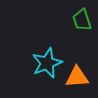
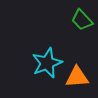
green trapezoid: rotated 25 degrees counterclockwise
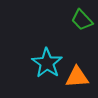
cyan star: rotated 16 degrees counterclockwise
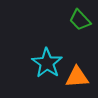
green trapezoid: moved 2 px left
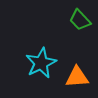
cyan star: moved 6 px left; rotated 12 degrees clockwise
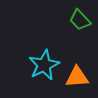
cyan star: moved 3 px right, 2 px down
